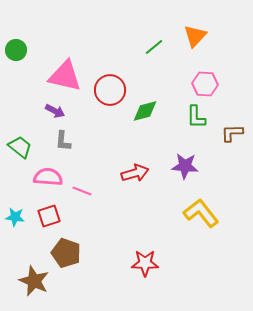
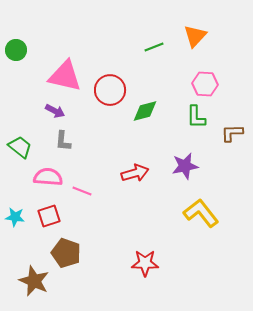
green line: rotated 18 degrees clockwise
purple star: rotated 16 degrees counterclockwise
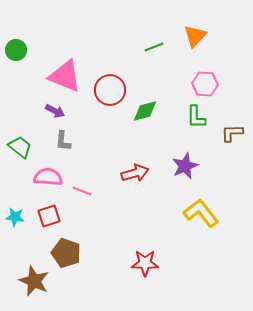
pink triangle: rotated 9 degrees clockwise
purple star: rotated 12 degrees counterclockwise
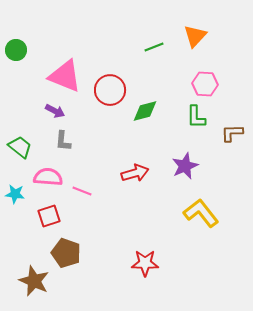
cyan star: moved 23 px up
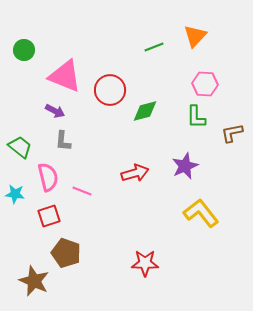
green circle: moved 8 px right
brown L-shape: rotated 10 degrees counterclockwise
pink semicircle: rotated 72 degrees clockwise
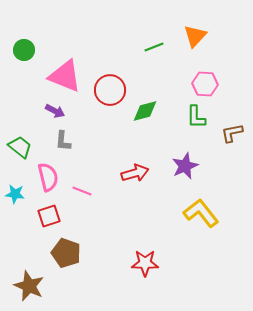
brown star: moved 5 px left, 5 px down
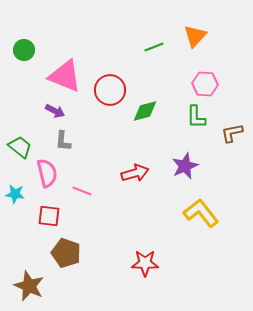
pink semicircle: moved 1 px left, 4 px up
red square: rotated 25 degrees clockwise
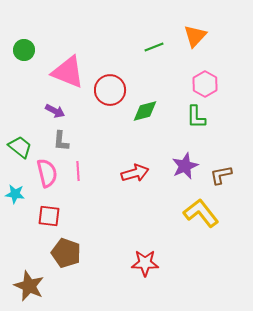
pink triangle: moved 3 px right, 4 px up
pink hexagon: rotated 25 degrees clockwise
brown L-shape: moved 11 px left, 42 px down
gray L-shape: moved 2 px left
pink line: moved 4 px left, 20 px up; rotated 66 degrees clockwise
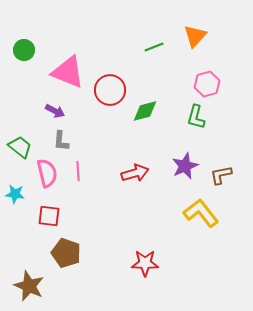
pink hexagon: moved 2 px right; rotated 15 degrees clockwise
green L-shape: rotated 15 degrees clockwise
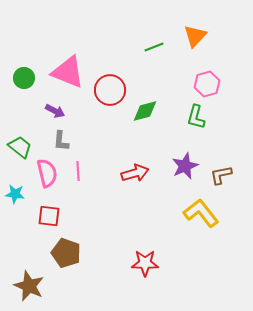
green circle: moved 28 px down
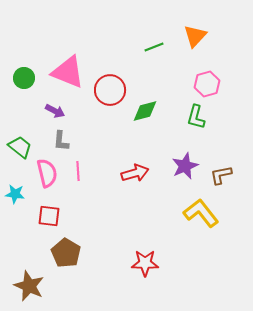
brown pentagon: rotated 12 degrees clockwise
